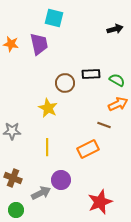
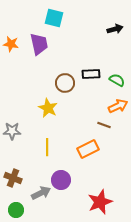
orange arrow: moved 2 px down
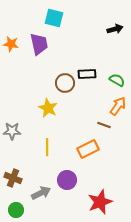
black rectangle: moved 4 px left
orange arrow: rotated 30 degrees counterclockwise
purple circle: moved 6 px right
